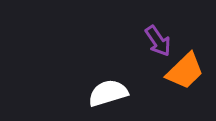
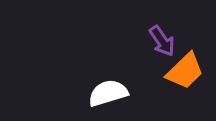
purple arrow: moved 4 px right
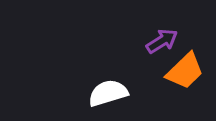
purple arrow: rotated 88 degrees counterclockwise
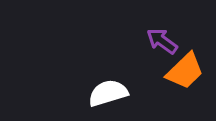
purple arrow: rotated 112 degrees counterclockwise
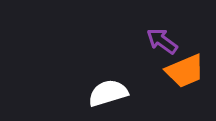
orange trapezoid: rotated 21 degrees clockwise
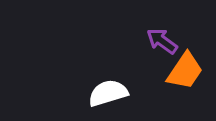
orange trapezoid: rotated 33 degrees counterclockwise
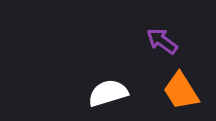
orange trapezoid: moved 4 px left, 20 px down; rotated 114 degrees clockwise
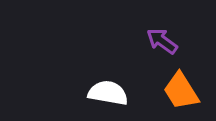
white semicircle: rotated 27 degrees clockwise
